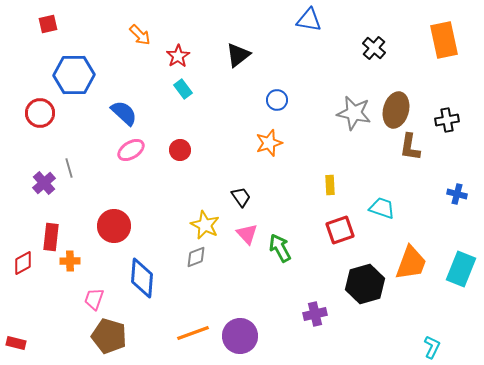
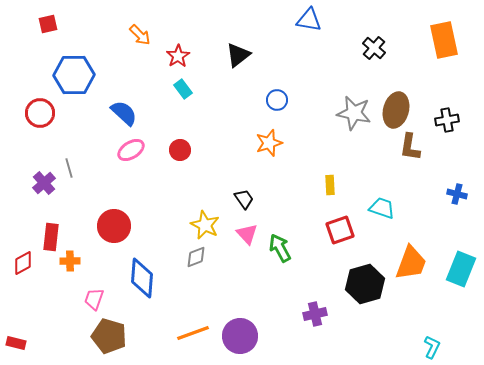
black trapezoid at (241, 197): moved 3 px right, 2 px down
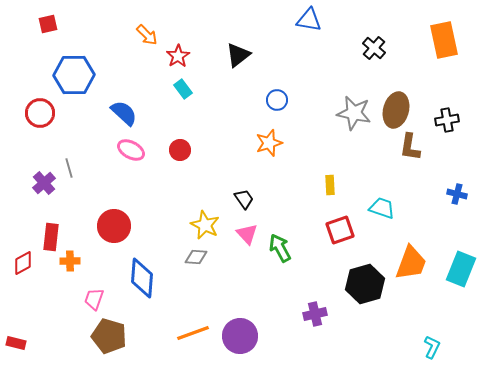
orange arrow at (140, 35): moved 7 px right
pink ellipse at (131, 150): rotated 60 degrees clockwise
gray diamond at (196, 257): rotated 25 degrees clockwise
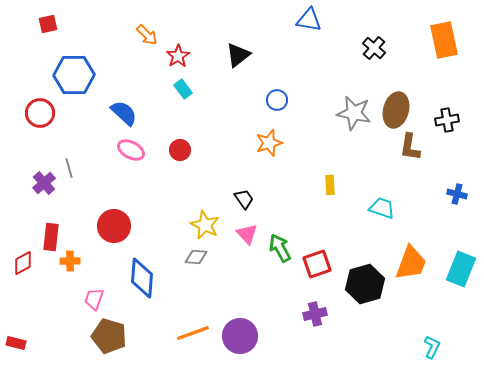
red square at (340, 230): moved 23 px left, 34 px down
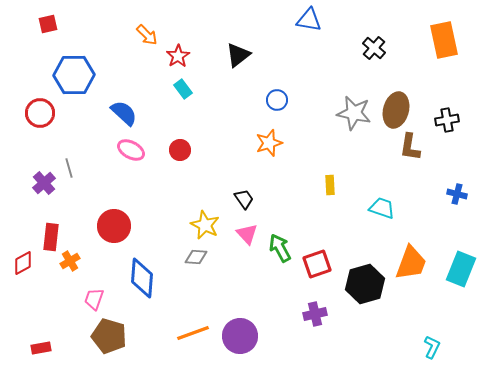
orange cross at (70, 261): rotated 30 degrees counterclockwise
red rectangle at (16, 343): moved 25 px right, 5 px down; rotated 24 degrees counterclockwise
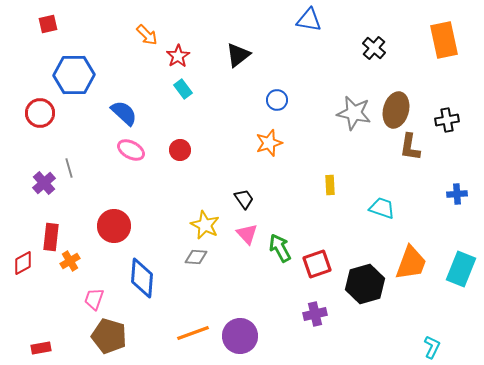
blue cross at (457, 194): rotated 18 degrees counterclockwise
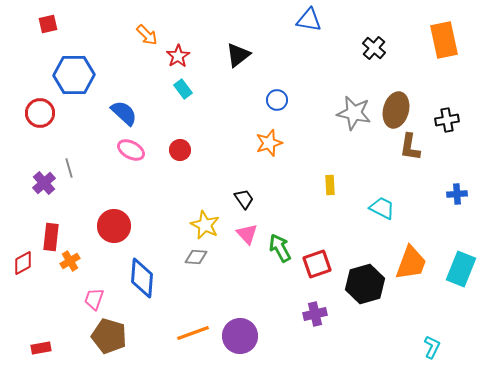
cyan trapezoid at (382, 208): rotated 8 degrees clockwise
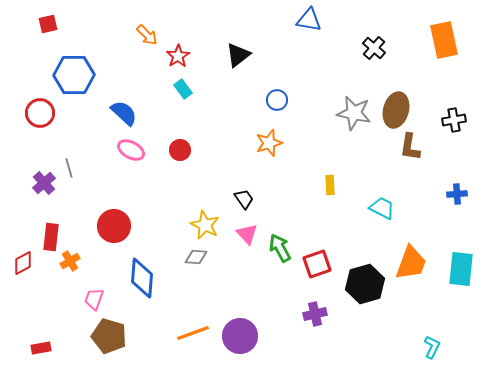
black cross at (447, 120): moved 7 px right
cyan rectangle at (461, 269): rotated 16 degrees counterclockwise
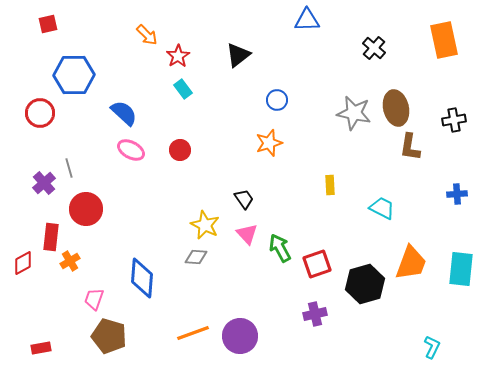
blue triangle at (309, 20): moved 2 px left; rotated 12 degrees counterclockwise
brown ellipse at (396, 110): moved 2 px up; rotated 28 degrees counterclockwise
red circle at (114, 226): moved 28 px left, 17 px up
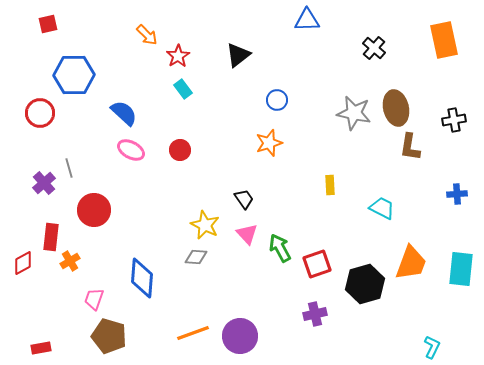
red circle at (86, 209): moved 8 px right, 1 px down
